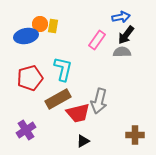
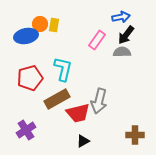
yellow rectangle: moved 1 px right, 1 px up
brown rectangle: moved 1 px left
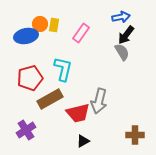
pink rectangle: moved 16 px left, 7 px up
gray semicircle: rotated 60 degrees clockwise
brown rectangle: moved 7 px left
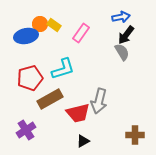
yellow rectangle: rotated 64 degrees counterclockwise
cyan L-shape: rotated 60 degrees clockwise
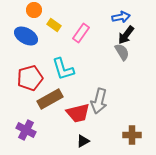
orange circle: moved 6 px left, 14 px up
blue ellipse: rotated 40 degrees clockwise
cyan L-shape: rotated 90 degrees clockwise
purple cross: rotated 30 degrees counterclockwise
brown cross: moved 3 px left
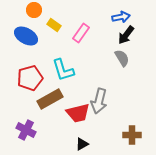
gray semicircle: moved 6 px down
cyan L-shape: moved 1 px down
black triangle: moved 1 px left, 3 px down
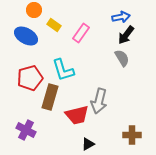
brown rectangle: moved 2 px up; rotated 45 degrees counterclockwise
red trapezoid: moved 1 px left, 2 px down
black triangle: moved 6 px right
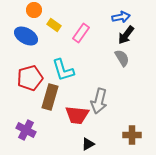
red trapezoid: rotated 20 degrees clockwise
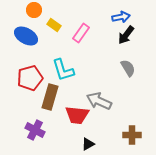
gray semicircle: moved 6 px right, 10 px down
gray arrow: rotated 100 degrees clockwise
purple cross: moved 9 px right
